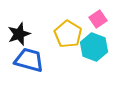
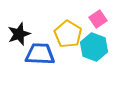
blue trapezoid: moved 11 px right, 6 px up; rotated 12 degrees counterclockwise
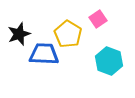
cyan hexagon: moved 15 px right, 14 px down
blue trapezoid: moved 4 px right
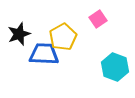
yellow pentagon: moved 5 px left, 3 px down; rotated 12 degrees clockwise
cyan hexagon: moved 6 px right, 6 px down
